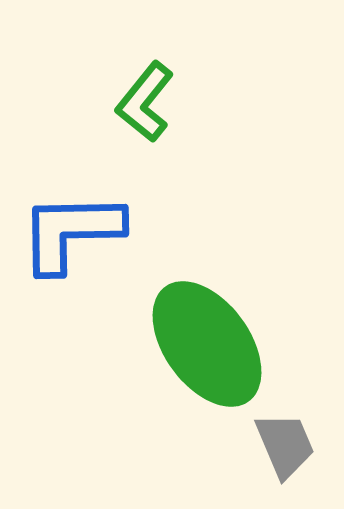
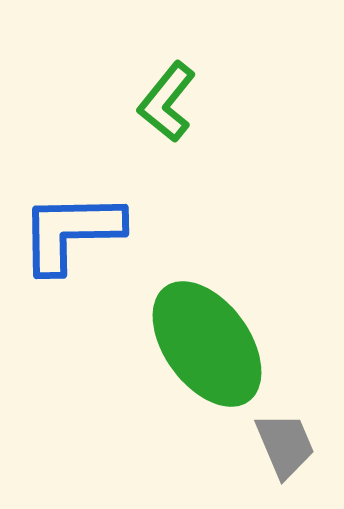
green L-shape: moved 22 px right
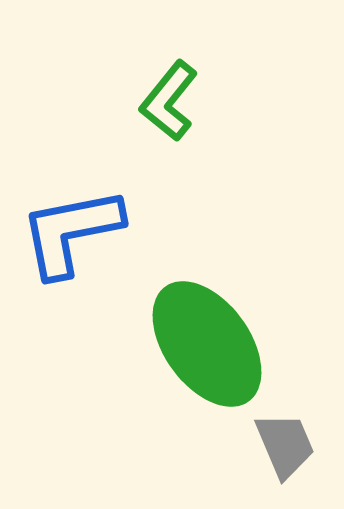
green L-shape: moved 2 px right, 1 px up
blue L-shape: rotated 10 degrees counterclockwise
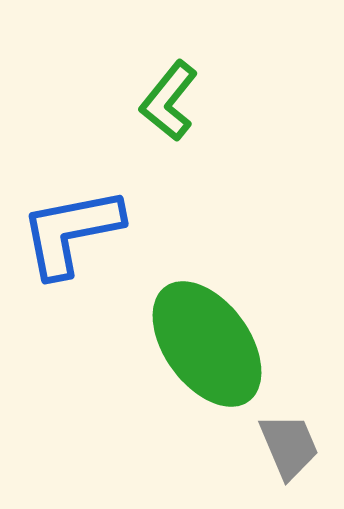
gray trapezoid: moved 4 px right, 1 px down
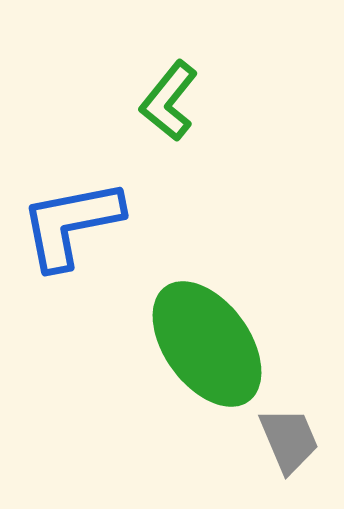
blue L-shape: moved 8 px up
gray trapezoid: moved 6 px up
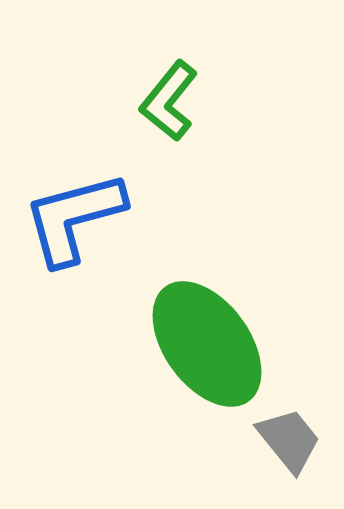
blue L-shape: moved 3 px right, 6 px up; rotated 4 degrees counterclockwise
gray trapezoid: rotated 16 degrees counterclockwise
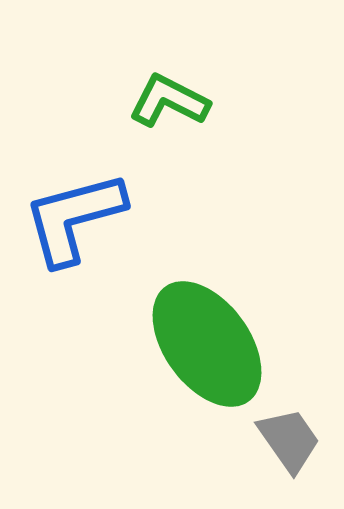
green L-shape: rotated 78 degrees clockwise
gray trapezoid: rotated 4 degrees clockwise
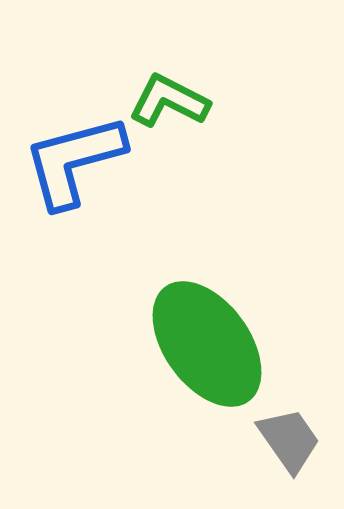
blue L-shape: moved 57 px up
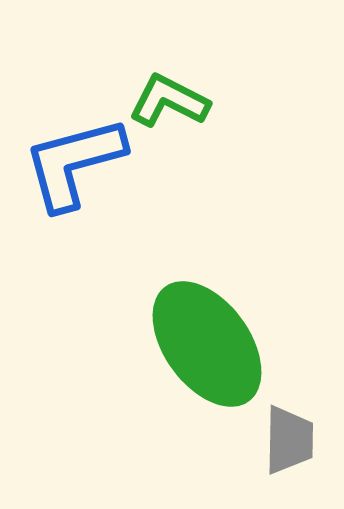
blue L-shape: moved 2 px down
gray trapezoid: rotated 36 degrees clockwise
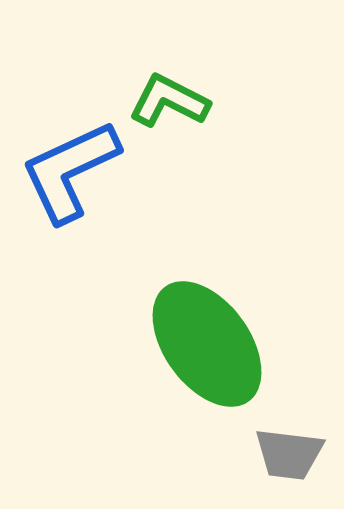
blue L-shape: moved 4 px left, 8 px down; rotated 10 degrees counterclockwise
gray trapezoid: moved 14 px down; rotated 96 degrees clockwise
